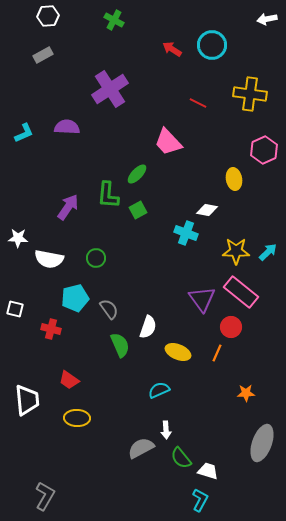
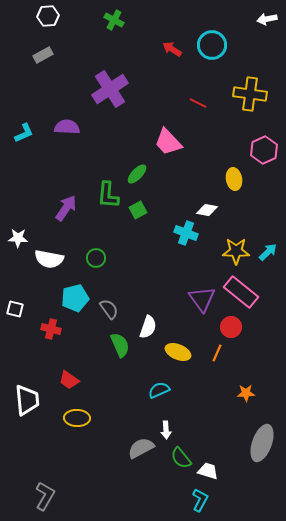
purple arrow at (68, 207): moved 2 px left, 1 px down
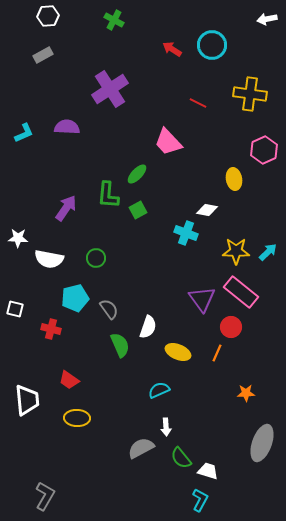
white arrow at (166, 430): moved 3 px up
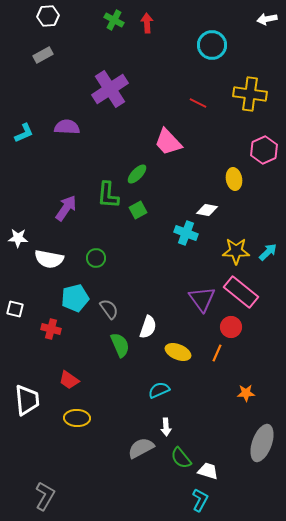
red arrow at (172, 49): moved 25 px left, 26 px up; rotated 54 degrees clockwise
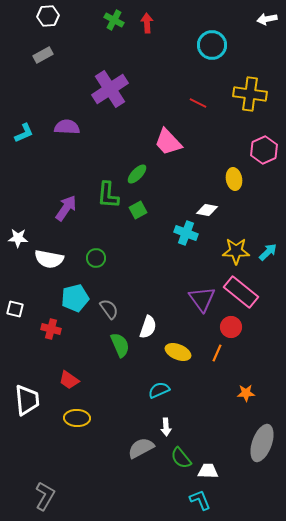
white trapezoid at (208, 471): rotated 15 degrees counterclockwise
cyan L-shape at (200, 500): rotated 50 degrees counterclockwise
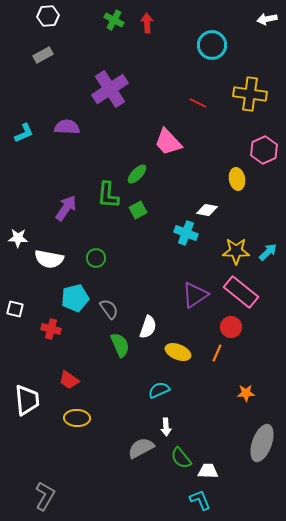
yellow ellipse at (234, 179): moved 3 px right
purple triangle at (202, 299): moved 7 px left, 4 px up; rotated 32 degrees clockwise
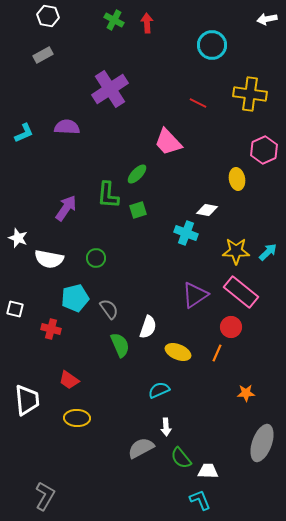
white hexagon at (48, 16): rotated 15 degrees clockwise
green square at (138, 210): rotated 12 degrees clockwise
white star at (18, 238): rotated 18 degrees clockwise
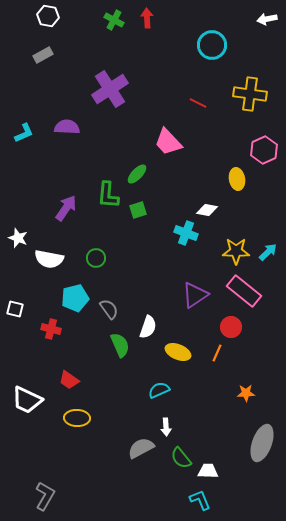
red arrow at (147, 23): moved 5 px up
pink rectangle at (241, 292): moved 3 px right, 1 px up
white trapezoid at (27, 400): rotated 120 degrees clockwise
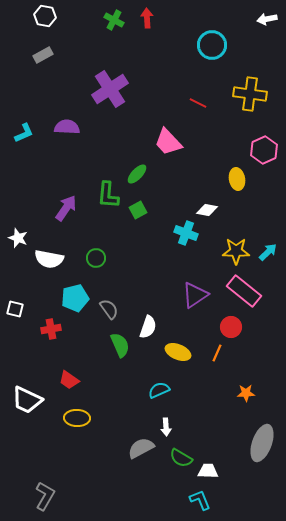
white hexagon at (48, 16): moved 3 px left
green square at (138, 210): rotated 12 degrees counterclockwise
red cross at (51, 329): rotated 24 degrees counterclockwise
green semicircle at (181, 458): rotated 20 degrees counterclockwise
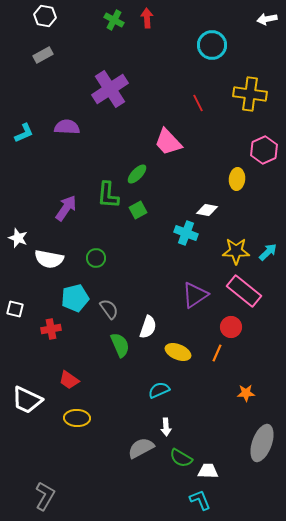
red line at (198, 103): rotated 36 degrees clockwise
yellow ellipse at (237, 179): rotated 15 degrees clockwise
